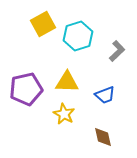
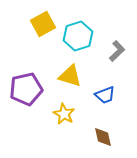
yellow triangle: moved 3 px right, 6 px up; rotated 15 degrees clockwise
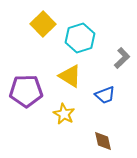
yellow square: rotated 15 degrees counterclockwise
cyan hexagon: moved 2 px right, 2 px down
gray L-shape: moved 5 px right, 7 px down
yellow triangle: rotated 15 degrees clockwise
purple pentagon: moved 2 px down; rotated 12 degrees clockwise
brown diamond: moved 4 px down
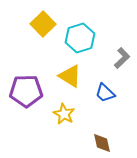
blue trapezoid: moved 2 px up; rotated 65 degrees clockwise
brown diamond: moved 1 px left, 2 px down
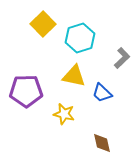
yellow triangle: moved 4 px right; rotated 20 degrees counterclockwise
blue trapezoid: moved 3 px left
yellow star: rotated 15 degrees counterclockwise
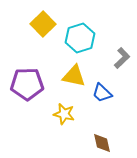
purple pentagon: moved 1 px right, 7 px up
